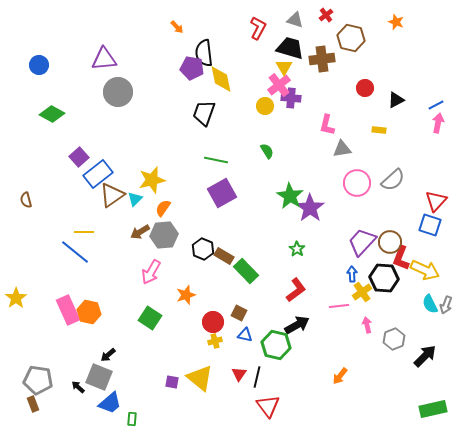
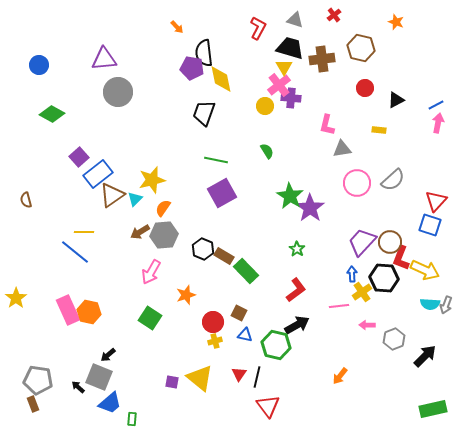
red cross at (326, 15): moved 8 px right
brown hexagon at (351, 38): moved 10 px right, 10 px down
cyan semicircle at (430, 304): rotated 60 degrees counterclockwise
pink arrow at (367, 325): rotated 77 degrees counterclockwise
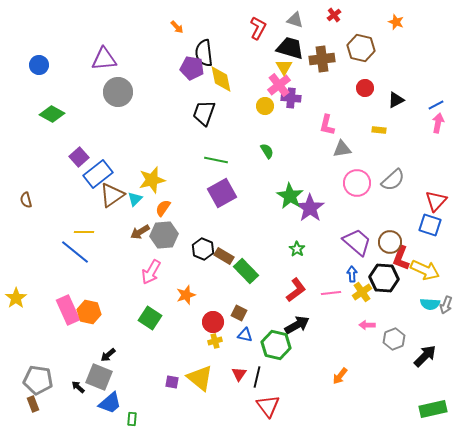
purple trapezoid at (362, 242): moved 5 px left; rotated 88 degrees clockwise
pink line at (339, 306): moved 8 px left, 13 px up
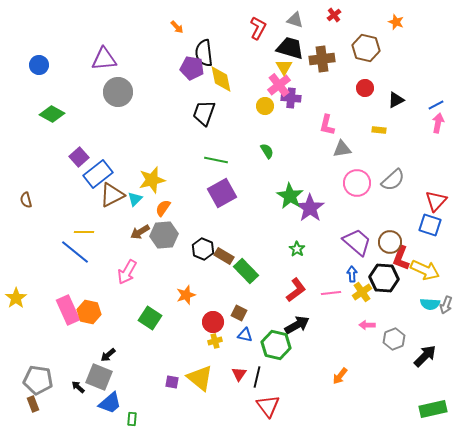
brown hexagon at (361, 48): moved 5 px right
brown triangle at (112, 195): rotated 8 degrees clockwise
pink arrow at (151, 272): moved 24 px left
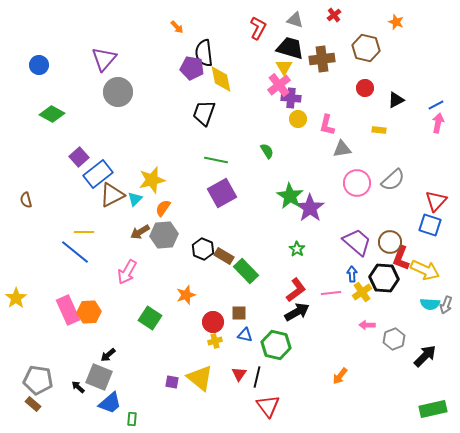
purple triangle at (104, 59): rotated 44 degrees counterclockwise
yellow circle at (265, 106): moved 33 px right, 13 px down
orange hexagon at (89, 312): rotated 15 degrees counterclockwise
brown square at (239, 313): rotated 28 degrees counterclockwise
black arrow at (297, 325): moved 13 px up
brown rectangle at (33, 404): rotated 28 degrees counterclockwise
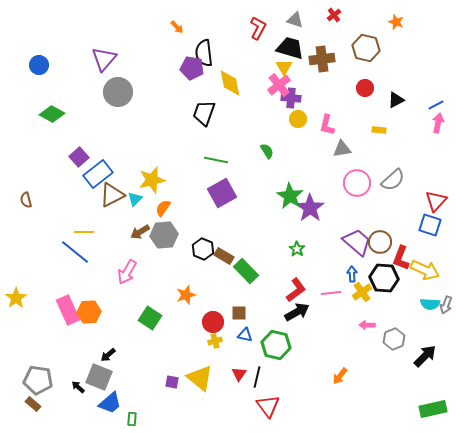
yellow diamond at (221, 79): moved 9 px right, 4 px down
brown circle at (390, 242): moved 10 px left
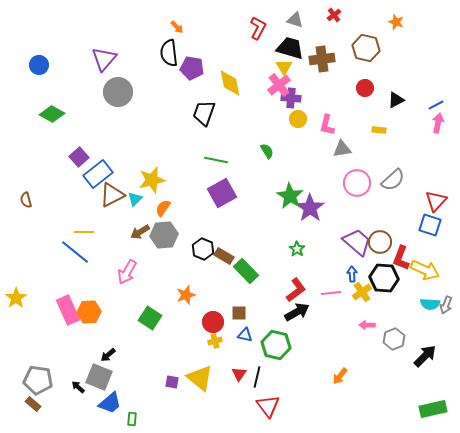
black semicircle at (204, 53): moved 35 px left
